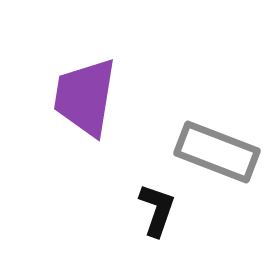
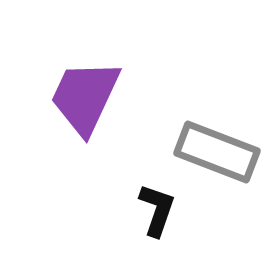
purple trapezoid: rotated 16 degrees clockwise
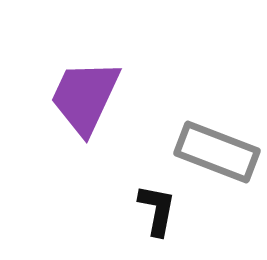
black L-shape: rotated 8 degrees counterclockwise
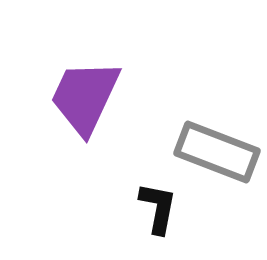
black L-shape: moved 1 px right, 2 px up
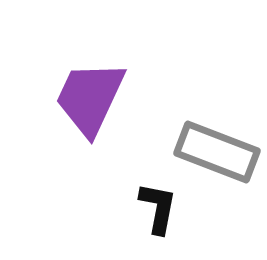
purple trapezoid: moved 5 px right, 1 px down
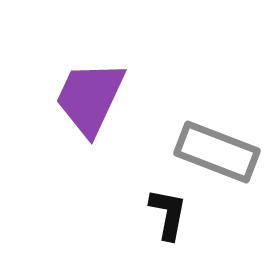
black L-shape: moved 10 px right, 6 px down
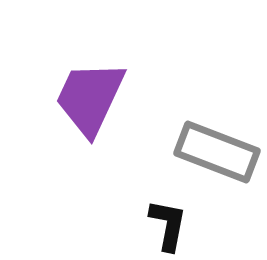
black L-shape: moved 11 px down
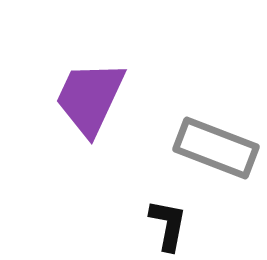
gray rectangle: moved 1 px left, 4 px up
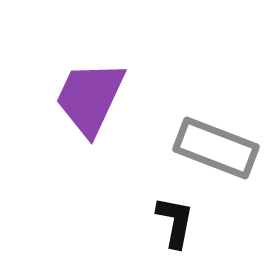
black L-shape: moved 7 px right, 3 px up
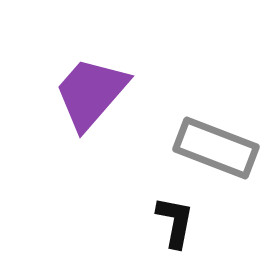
purple trapezoid: moved 1 px right, 5 px up; rotated 16 degrees clockwise
